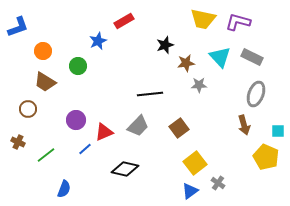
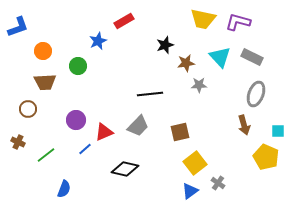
brown trapezoid: rotated 35 degrees counterclockwise
brown square: moved 1 px right, 4 px down; rotated 24 degrees clockwise
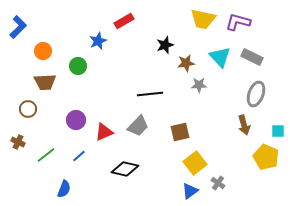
blue L-shape: rotated 25 degrees counterclockwise
blue line: moved 6 px left, 7 px down
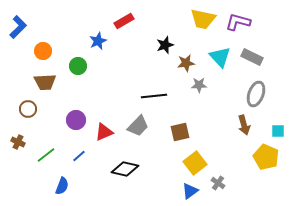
black line: moved 4 px right, 2 px down
blue semicircle: moved 2 px left, 3 px up
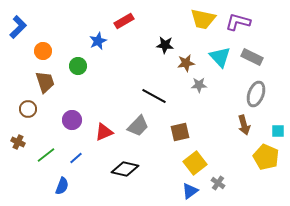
black star: rotated 24 degrees clockwise
brown trapezoid: rotated 105 degrees counterclockwise
black line: rotated 35 degrees clockwise
purple circle: moved 4 px left
blue line: moved 3 px left, 2 px down
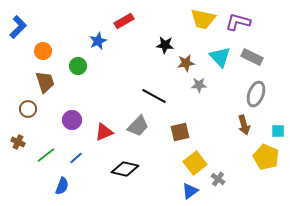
gray cross: moved 4 px up
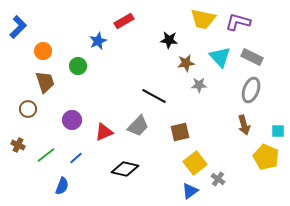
black star: moved 4 px right, 5 px up
gray ellipse: moved 5 px left, 4 px up
brown cross: moved 3 px down
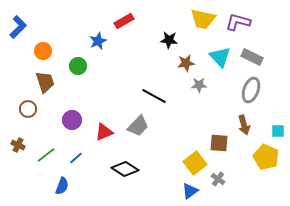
brown square: moved 39 px right, 11 px down; rotated 18 degrees clockwise
black diamond: rotated 20 degrees clockwise
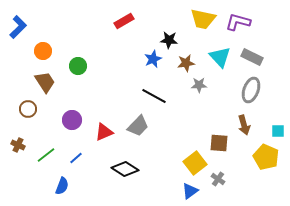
blue star: moved 55 px right, 18 px down
brown trapezoid: rotated 15 degrees counterclockwise
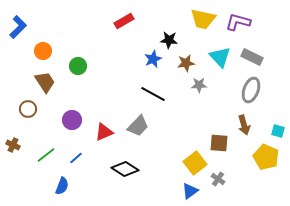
black line: moved 1 px left, 2 px up
cyan square: rotated 16 degrees clockwise
brown cross: moved 5 px left
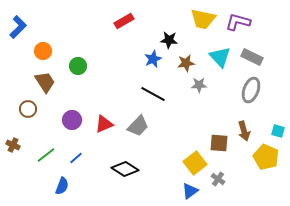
brown arrow: moved 6 px down
red triangle: moved 8 px up
